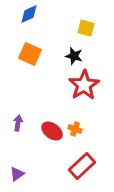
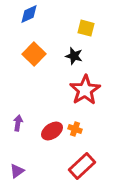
orange square: moved 4 px right; rotated 20 degrees clockwise
red star: moved 1 px right, 5 px down
red ellipse: rotated 70 degrees counterclockwise
purple triangle: moved 3 px up
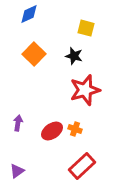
red star: rotated 16 degrees clockwise
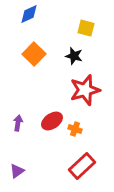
red ellipse: moved 10 px up
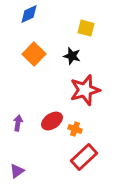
black star: moved 2 px left
red rectangle: moved 2 px right, 9 px up
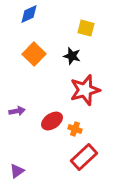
purple arrow: moved 1 px left, 12 px up; rotated 70 degrees clockwise
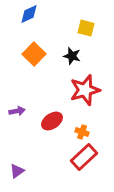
orange cross: moved 7 px right, 3 px down
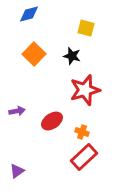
blue diamond: rotated 10 degrees clockwise
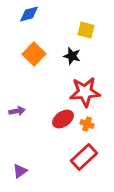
yellow square: moved 2 px down
red star: moved 2 px down; rotated 12 degrees clockwise
red ellipse: moved 11 px right, 2 px up
orange cross: moved 5 px right, 8 px up
purple triangle: moved 3 px right
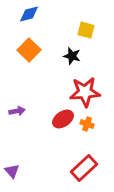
orange square: moved 5 px left, 4 px up
red rectangle: moved 11 px down
purple triangle: moved 8 px left; rotated 35 degrees counterclockwise
